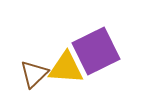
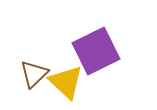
yellow triangle: moved 14 px down; rotated 39 degrees clockwise
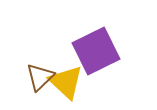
brown triangle: moved 6 px right, 3 px down
